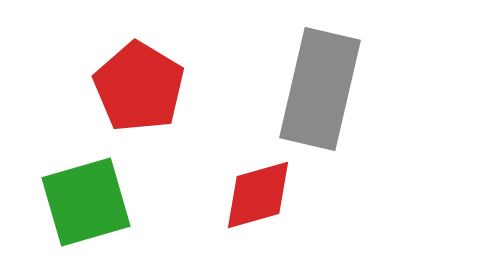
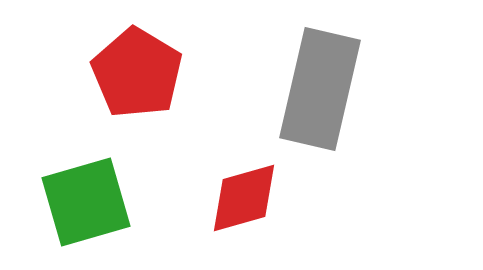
red pentagon: moved 2 px left, 14 px up
red diamond: moved 14 px left, 3 px down
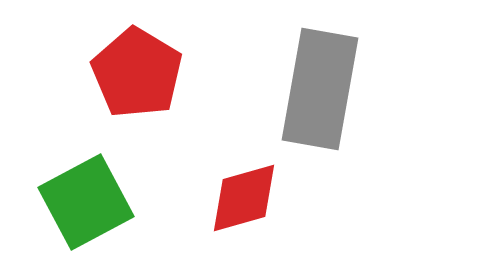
gray rectangle: rotated 3 degrees counterclockwise
green square: rotated 12 degrees counterclockwise
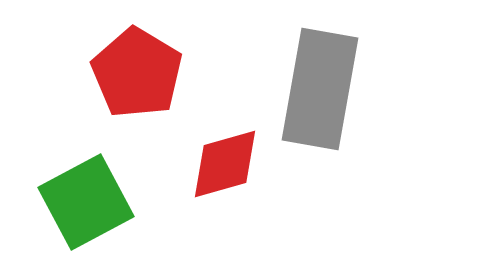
red diamond: moved 19 px left, 34 px up
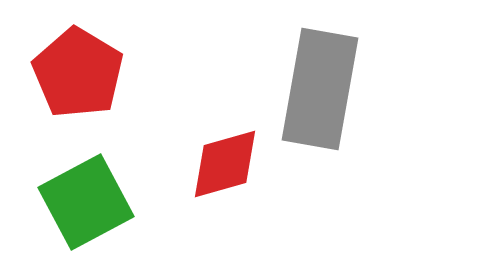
red pentagon: moved 59 px left
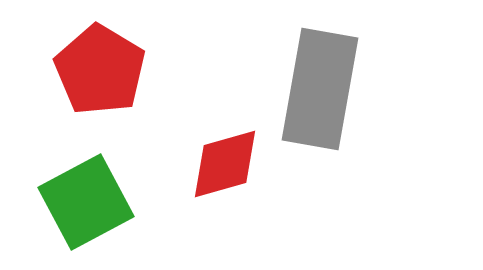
red pentagon: moved 22 px right, 3 px up
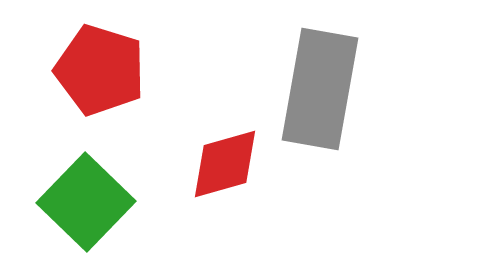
red pentagon: rotated 14 degrees counterclockwise
green square: rotated 18 degrees counterclockwise
